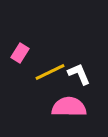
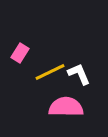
pink semicircle: moved 3 px left
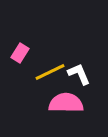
pink semicircle: moved 4 px up
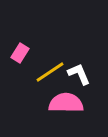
yellow line: rotated 8 degrees counterclockwise
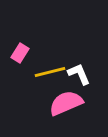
yellow line: rotated 20 degrees clockwise
pink semicircle: rotated 24 degrees counterclockwise
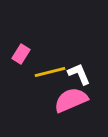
pink rectangle: moved 1 px right, 1 px down
pink semicircle: moved 5 px right, 3 px up
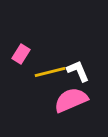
white L-shape: moved 1 px left, 3 px up
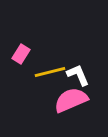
white L-shape: moved 4 px down
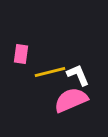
pink rectangle: rotated 24 degrees counterclockwise
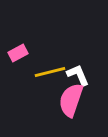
pink rectangle: moved 3 px left, 1 px up; rotated 54 degrees clockwise
pink semicircle: rotated 48 degrees counterclockwise
